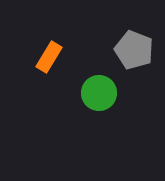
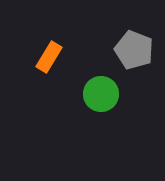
green circle: moved 2 px right, 1 px down
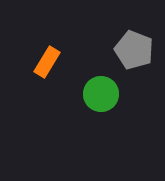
orange rectangle: moved 2 px left, 5 px down
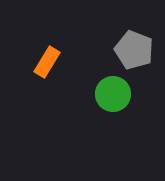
green circle: moved 12 px right
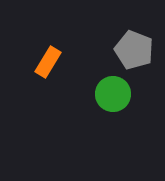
orange rectangle: moved 1 px right
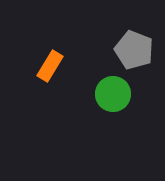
orange rectangle: moved 2 px right, 4 px down
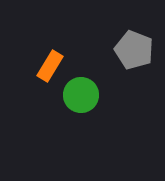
green circle: moved 32 px left, 1 px down
